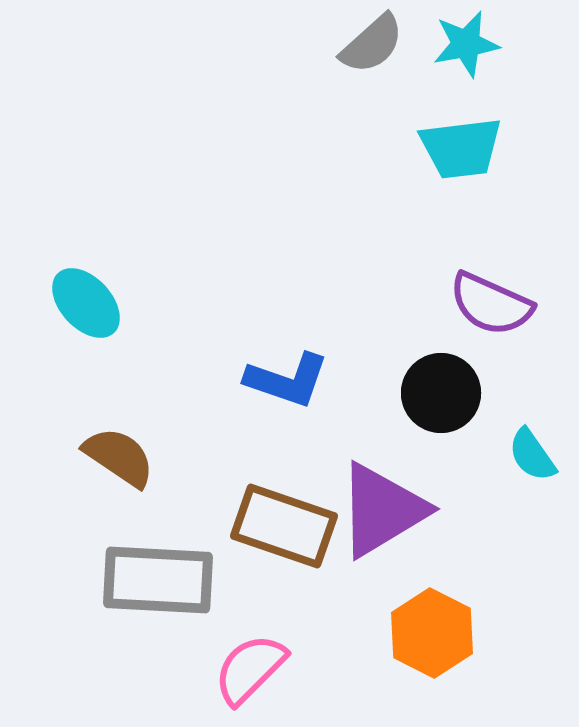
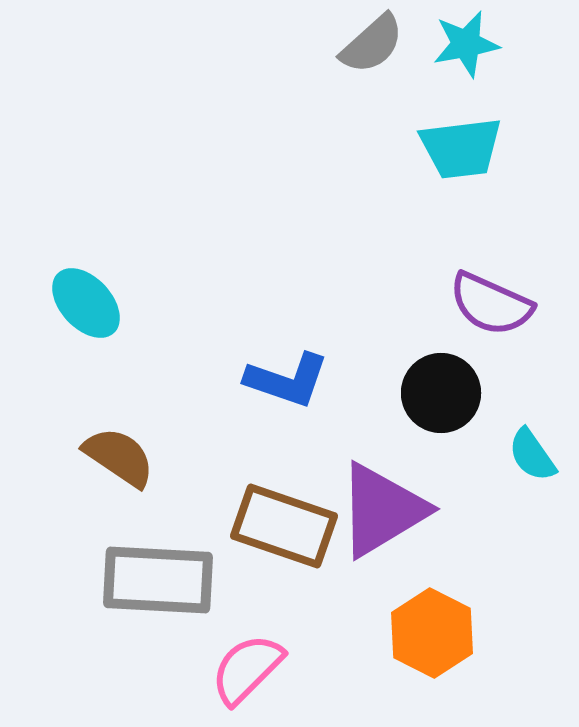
pink semicircle: moved 3 px left
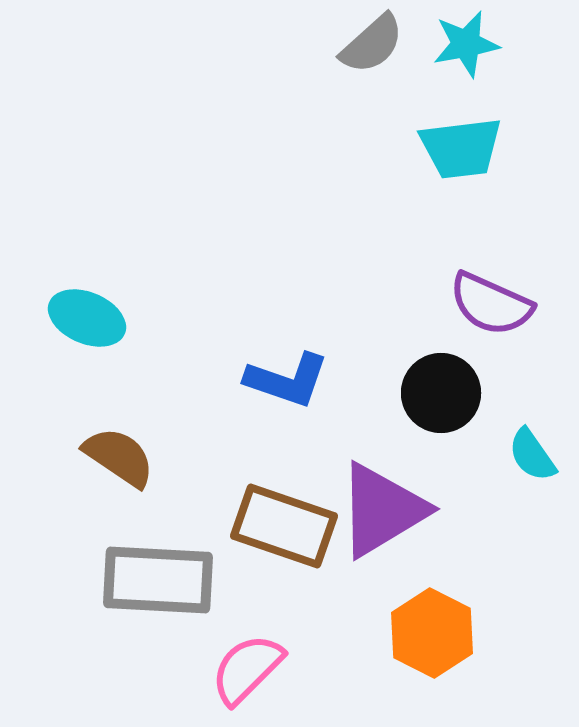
cyan ellipse: moved 1 px right, 15 px down; rotated 24 degrees counterclockwise
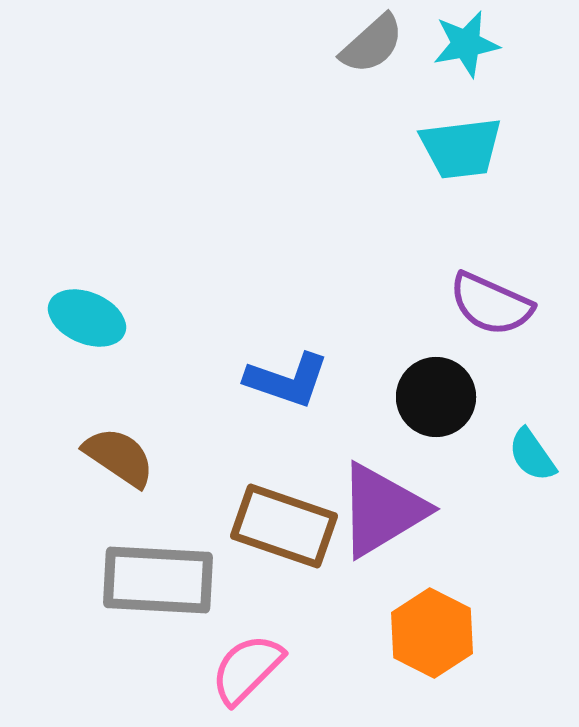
black circle: moved 5 px left, 4 px down
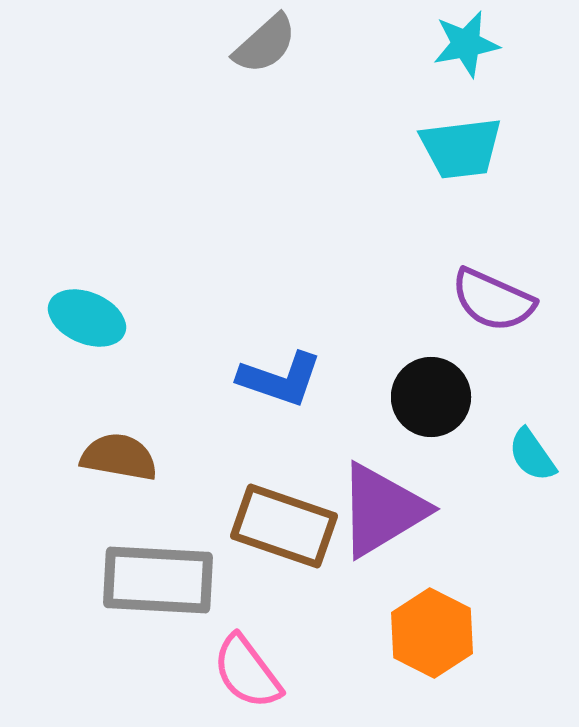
gray semicircle: moved 107 px left
purple semicircle: moved 2 px right, 4 px up
blue L-shape: moved 7 px left, 1 px up
black circle: moved 5 px left
brown semicircle: rotated 24 degrees counterclockwise
pink semicircle: moved 3 px down; rotated 82 degrees counterclockwise
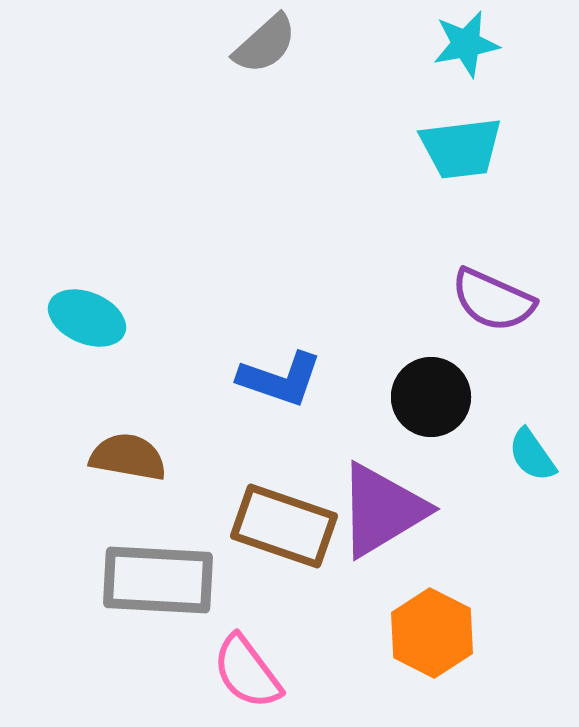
brown semicircle: moved 9 px right
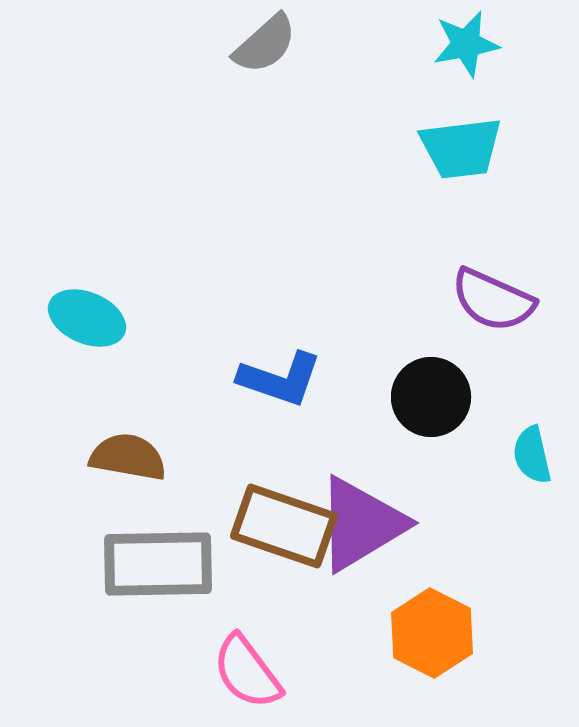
cyan semicircle: rotated 22 degrees clockwise
purple triangle: moved 21 px left, 14 px down
gray rectangle: moved 16 px up; rotated 4 degrees counterclockwise
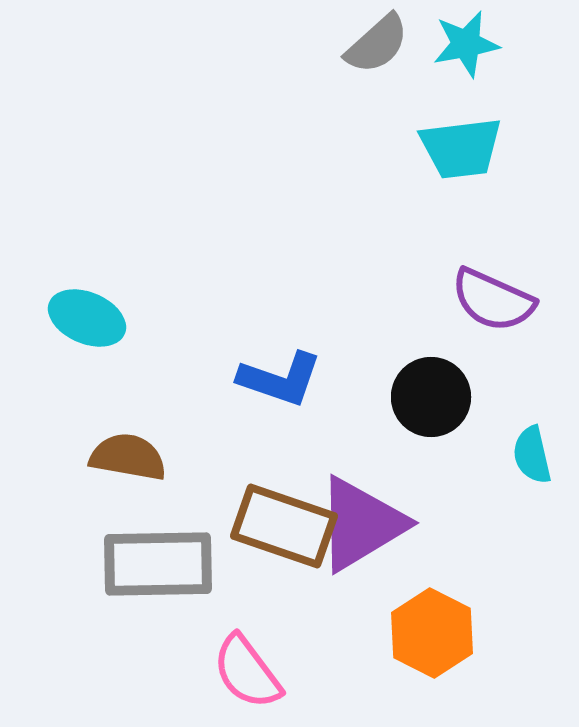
gray semicircle: moved 112 px right
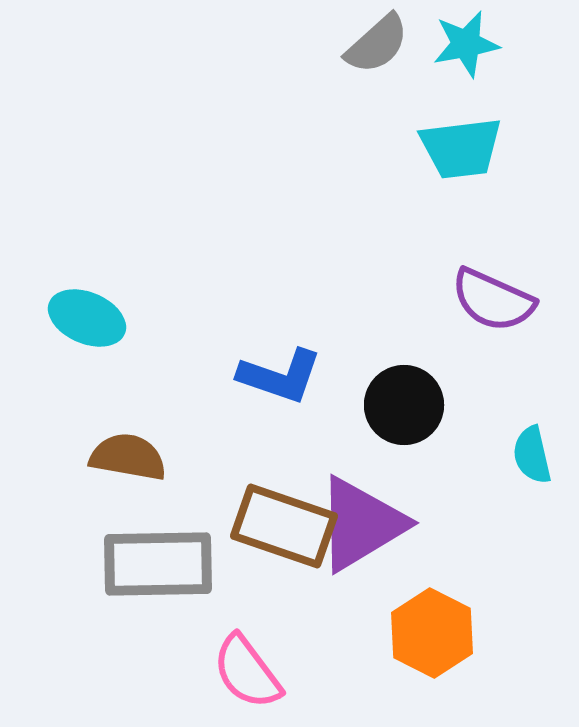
blue L-shape: moved 3 px up
black circle: moved 27 px left, 8 px down
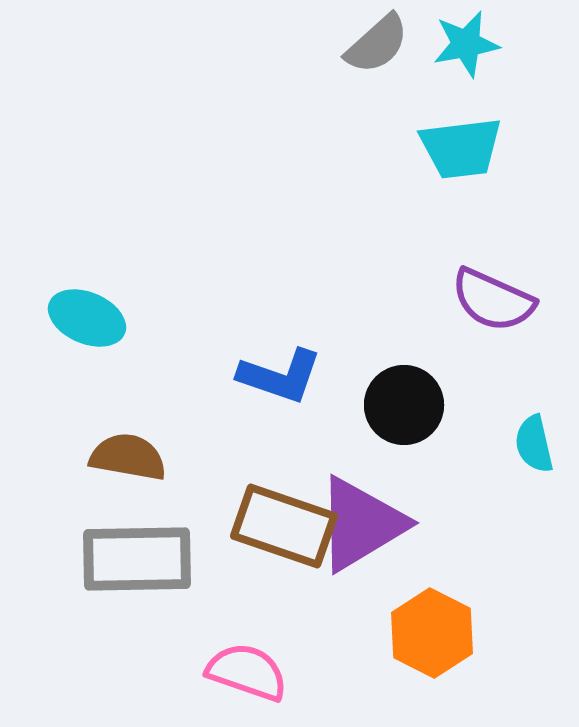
cyan semicircle: moved 2 px right, 11 px up
gray rectangle: moved 21 px left, 5 px up
pink semicircle: rotated 146 degrees clockwise
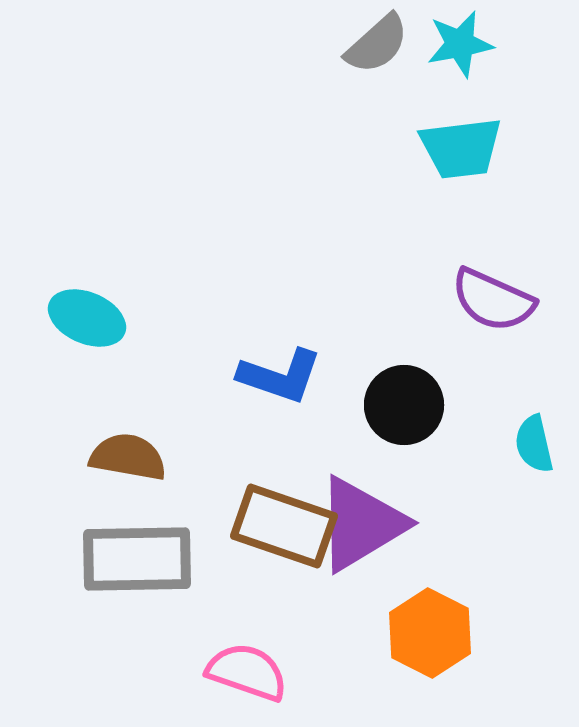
cyan star: moved 6 px left
orange hexagon: moved 2 px left
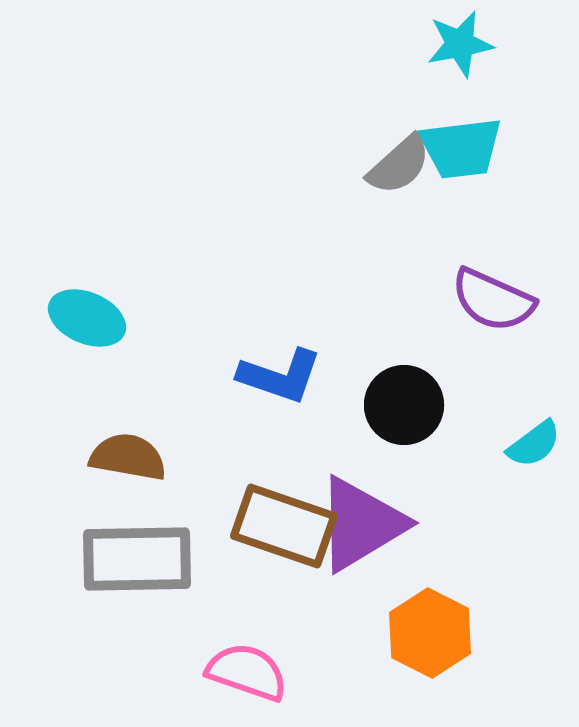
gray semicircle: moved 22 px right, 121 px down
cyan semicircle: rotated 114 degrees counterclockwise
